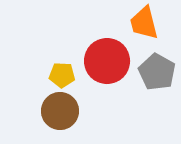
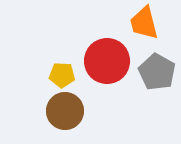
brown circle: moved 5 px right
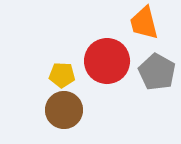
brown circle: moved 1 px left, 1 px up
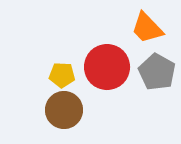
orange trapezoid: moved 3 px right, 5 px down; rotated 30 degrees counterclockwise
red circle: moved 6 px down
